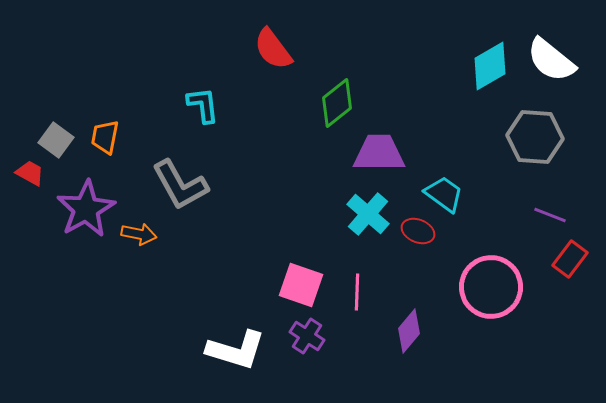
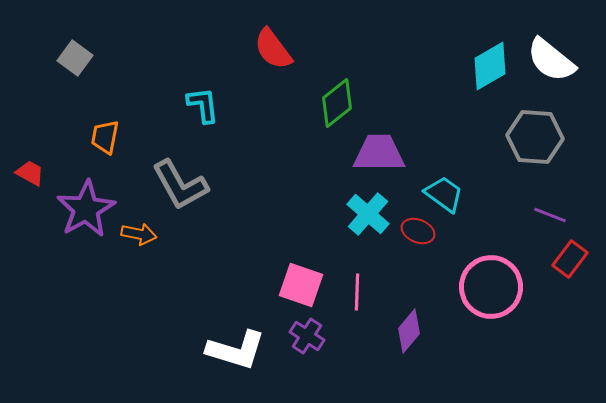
gray square: moved 19 px right, 82 px up
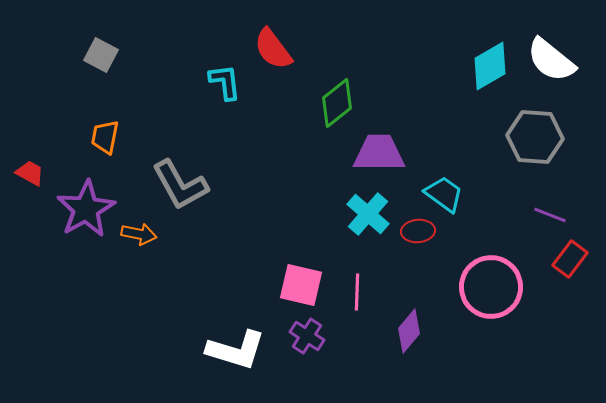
gray square: moved 26 px right, 3 px up; rotated 8 degrees counterclockwise
cyan L-shape: moved 22 px right, 23 px up
red ellipse: rotated 28 degrees counterclockwise
pink square: rotated 6 degrees counterclockwise
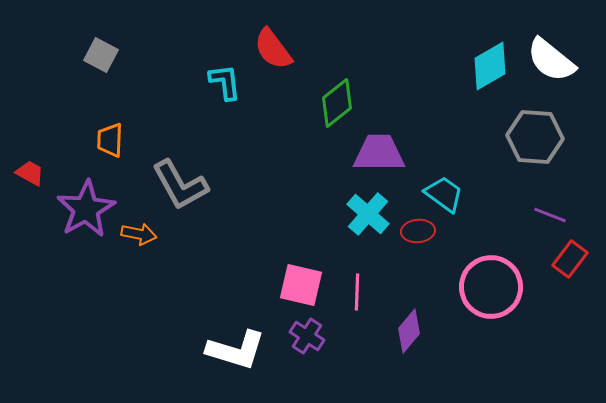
orange trapezoid: moved 5 px right, 3 px down; rotated 9 degrees counterclockwise
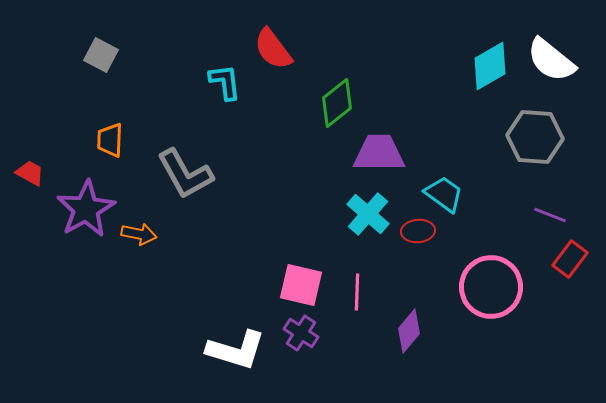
gray L-shape: moved 5 px right, 11 px up
purple cross: moved 6 px left, 3 px up
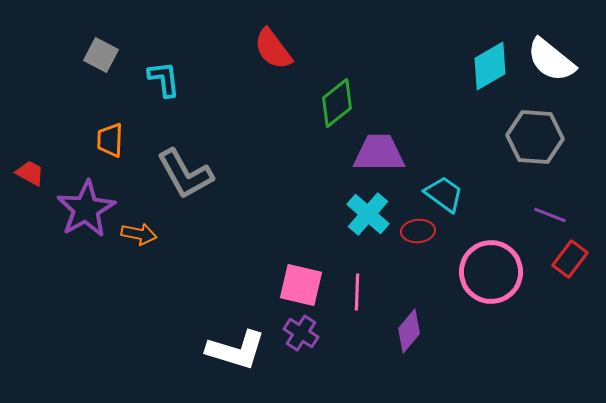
cyan L-shape: moved 61 px left, 3 px up
pink circle: moved 15 px up
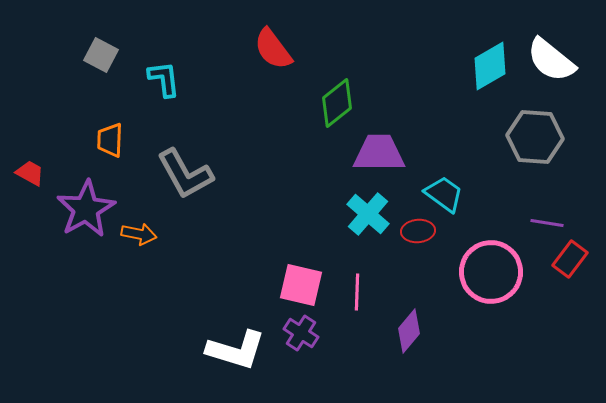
purple line: moved 3 px left, 8 px down; rotated 12 degrees counterclockwise
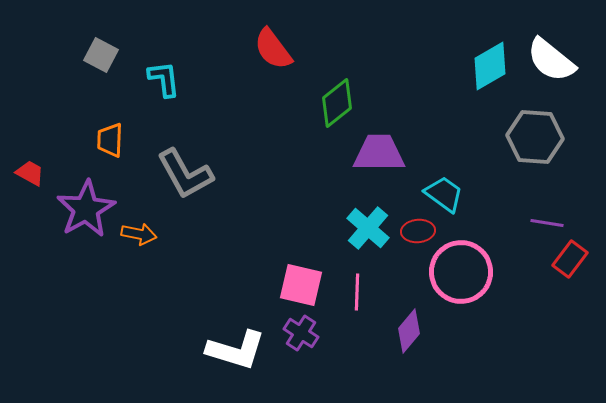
cyan cross: moved 14 px down
pink circle: moved 30 px left
